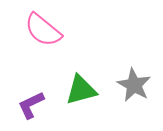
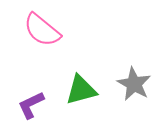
pink semicircle: moved 1 px left
gray star: moved 1 px up
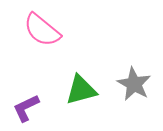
purple L-shape: moved 5 px left, 3 px down
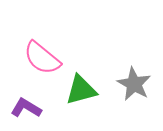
pink semicircle: moved 28 px down
purple L-shape: rotated 56 degrees clockwise
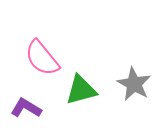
pink semicircle: rotated 12 degrees clockwise
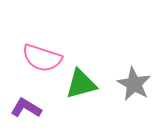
pink semicircle: rotated 33 degrees counterclockwise
green triangle: moved 6 px up
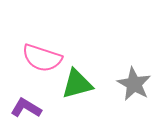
green triangle: moved 4 px left
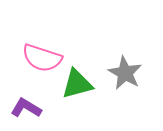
gray star: moved 9 px left, 11 px up
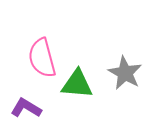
pink semicircle: rotated 57 degrees clockwise
green triangle: rotated 20 degrees clockwise
